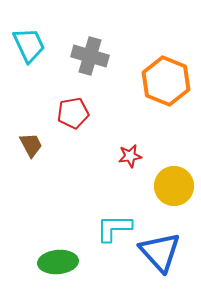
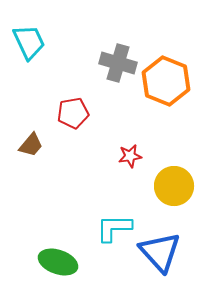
cyan trapezoid: moved 3 px up
gray cross: moved 28 px right, 7 px down
brown trapezoid: rotated 68 degrees clockwise
green ellipse: rotated 24 degrees clockwise
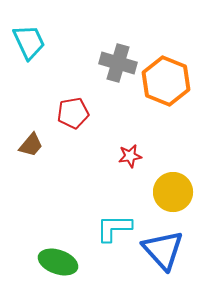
yellow circle: moved 1 px left, 6 px down
blue triangle: moved 3 px right, 2 px up
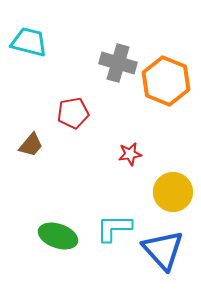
cyan trapezoid: rotated 51 degrees counterclockwise
red star: moved 2 px up
green ellipse: moved 26 px up
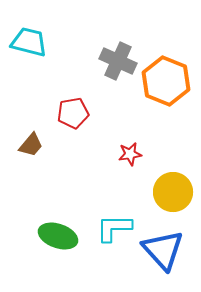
gray cross: moved 2 px up; rotated 9 degrees clockwise
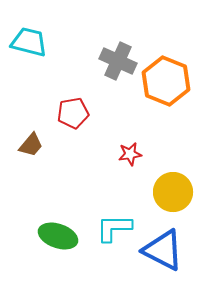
blue triangle: rotated 21 degrees counterclockwise
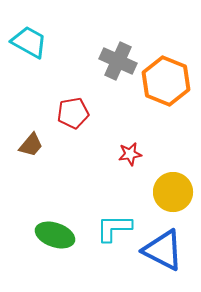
cyan trapezoid: rotated 15 degrees clockwise
green ellipse: moved 3 px left, 1 px up
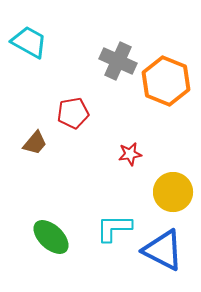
brown trapezoid: moved 4 px right, 2 px up
green ellipse: moved 4 px left, 2 px down; rotated 24 degrees clockwise
